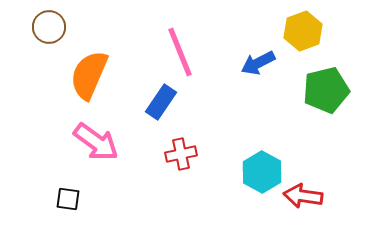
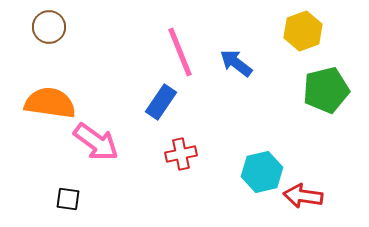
blue arrow: moved 22 px left; rotated 64 degrees clockwise
orange semicircle: moved 39 px left, 28 px down; rotated 75 degrees clockwise
cyan hexagon: rotated 18 degrees clockwise
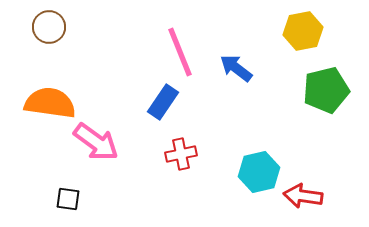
yellow hexagon: rotated 9 degrees clockwise
blue arrow: moved 5 px down
blue rectangle: moved 2 px right
cyan hexagon: moved 3 px left
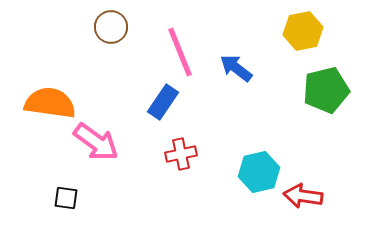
brown circle: moved 62 px right
black square: moved 2 px left, 1 px up
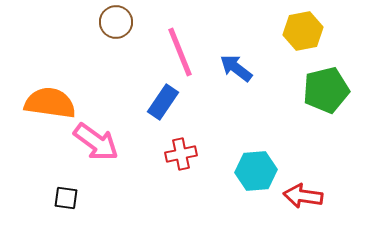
brown circle: moved 5 px right, 5 px up
cyan hexagon: moved 3 px left, 1 px up; rotated 9 degrees clockwise
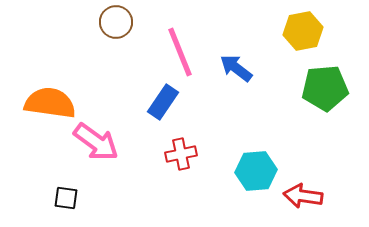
green pentagon: moved 1 px left, 2 px up; rotated 9 degrees clockwise
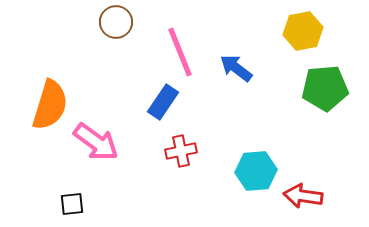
orange semicircle: moved 2 px down; rotated 99 degrees clockwise
red cross: moved 3 px up
black square: moved 6 px right, 6 px down; rotated 15 degrees counterclockwise
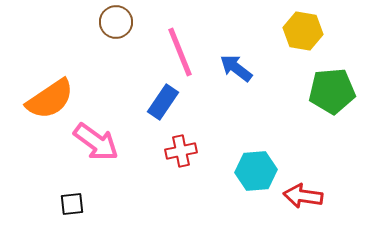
yellow hexagon: rotated 21 degrees clockwise
green pentagon: moved 7 px right, 3 px down
orange semicircle: moved 6 px up; rotated 39 degrees clockwise
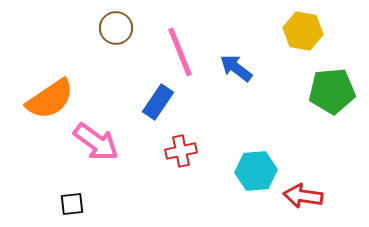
brown circle: moved 6 px down
blue rectangle: moved 5 px left
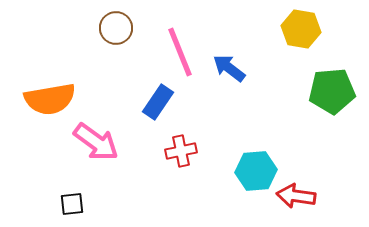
yellow hexagon: moved 2 px left, 2 px up
blue arrow: moved 7 px left
orange semicircle: rotated 24 degrees clockwise
red arrow: moved 7 px left
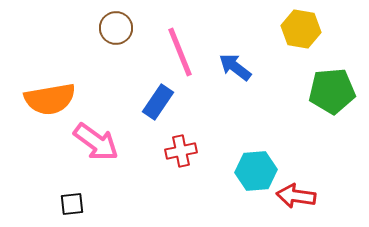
blue arrow: moved 6 px right, 1 px up
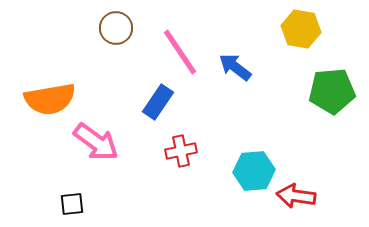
pink line: rotated 12 degrees counterclockwise
cyan hexagon: moved 2 px left
